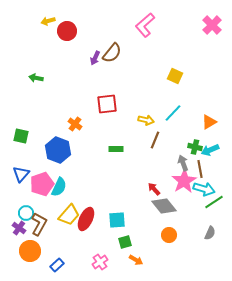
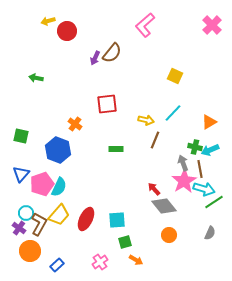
yellow trapezoid at (69, 215): moved 10 px left
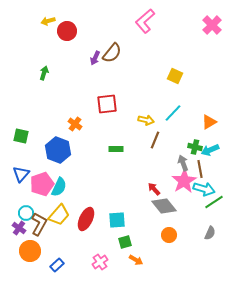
pink L-shape at (145, 25): moved 4 px up
green arrow at (36, 78): moved 8 px right, 5 px up; rotated 96 degrees clockwise
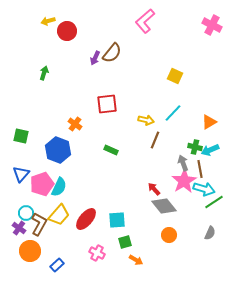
pink cross at (212, 25): rotated 18 degrees counterclockwise
green rectangle at (116, 149): moved 5 px left, 1 px down; rotated 24 degrees clockwise
red ellipse at (86, 219): rotated 15 degrees clockwise
pink cross at (100, 262): moved 3 px left, 9 px up; rotated 28 degrees counterclockwise
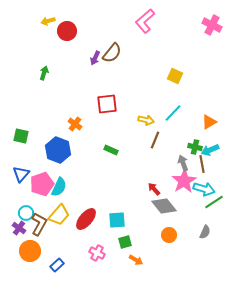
brown line at (200, 169): moved 2 px right, 5 px up
gray semicircle at (210, 233): moved 5 px left, 1 px up
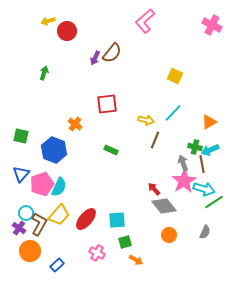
blue hexagon at (58, 150): moved 4 px left
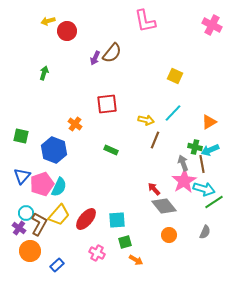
pink L-shape at (145, 21): rotated 60 degrees counterclockwise
blue triangle at (21, 174): moved 1 px right, 2 px down
